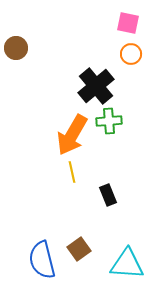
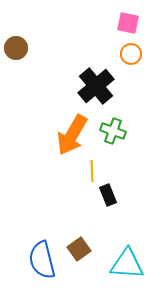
green cross: moved 4 px right, 10 px down; rotated 25 degrees clockwise
yellow line: moved 20 px right, 1 px up; rotated 10 degrees clockwise
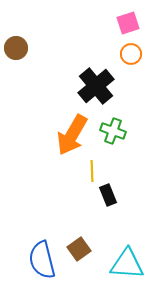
pink square: rotated 30 degrees counterclockwise
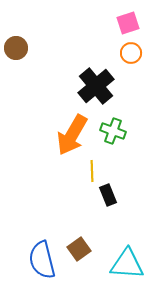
orange circle: moved 1 px up
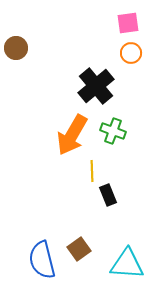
pink square: rotated 10 degrees clockwise
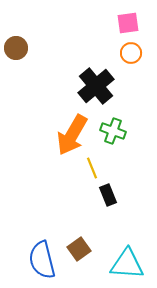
yellow line: moved 3 px up; rotated 20 degrees counterclockwise
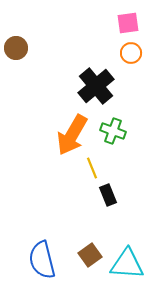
brown square: moved 11 px right, 6 px down
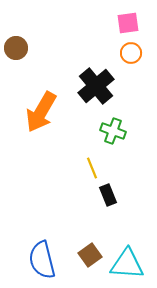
orange arrow: moved 31 px left, 23 px up
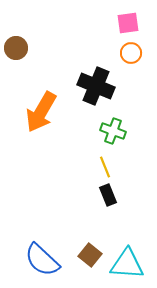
black cross: rotated 27 degrees counterclockwise
yellow line: moved 13 px right, 1 px up
brown square: rotated 15 degrees counterclockwise
blue semicircle: rotated 33 degrees counterclockwise
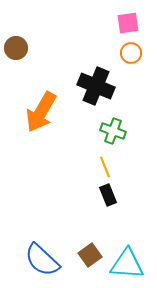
brown square: rotated 15 degrees clockwise
